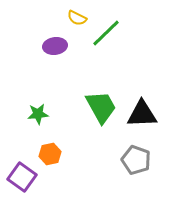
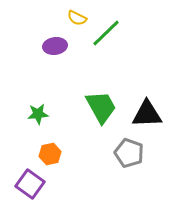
black triangle: moved 5 px right
gray pentagon: moved 7 px left, 7 px up
purple square: moved 8 px right, 7 px down
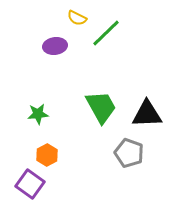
orange hexagon: moved 3 px left, 1 px down; rotated 15 degrees counterclockwise
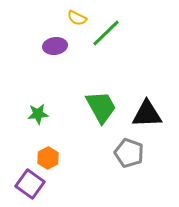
orange hexagon: moved 1 px right, 3 px down
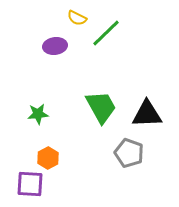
purple square: rotated 32 degrees counterclockwise
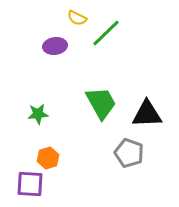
green trapezoid: moved 4 px up
orange hexagon: rotated 10 degrees clockwise
